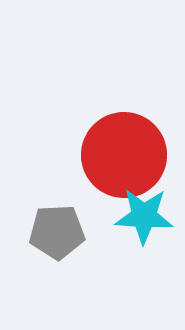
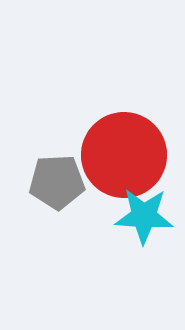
gray pentagon: moved 50 px up
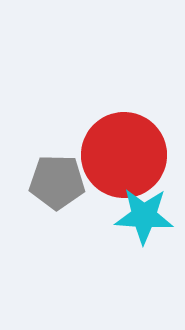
gray pentagon: rotated 4 degrees clockwise
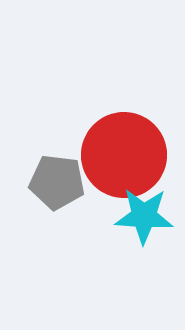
gray pentagon: rotated 6 degrees clockwise
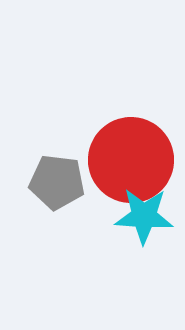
red circle: moved 7 px right, 5 px down
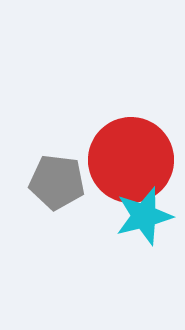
cyan star: rotated 18 degrees counterclockwise
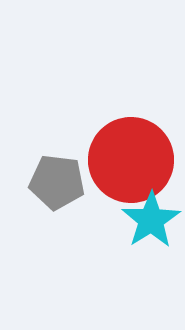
cyan star: moved 7 px right, 4 px down; rotated 18 degrees counterclockwise
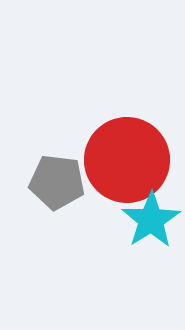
red circle: moved 4 px left
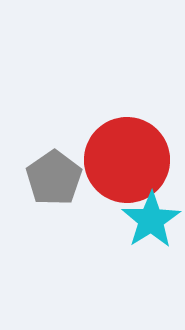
gray pentagon: moved 3 px left, 4 px up; rotated 30 degrees clockwise
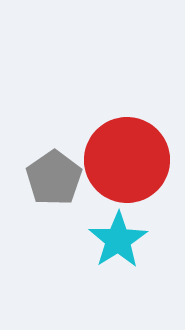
cyan star: moved 33 px left, 20 px down
